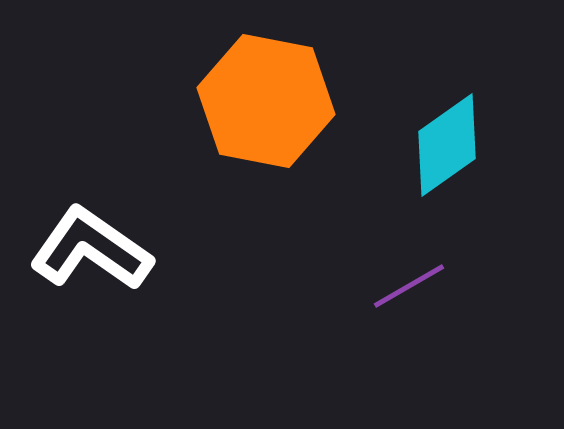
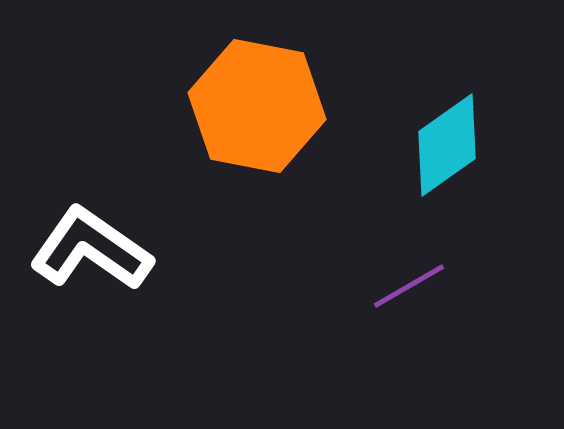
orange hexagon: moved 9 px left, 5 px down
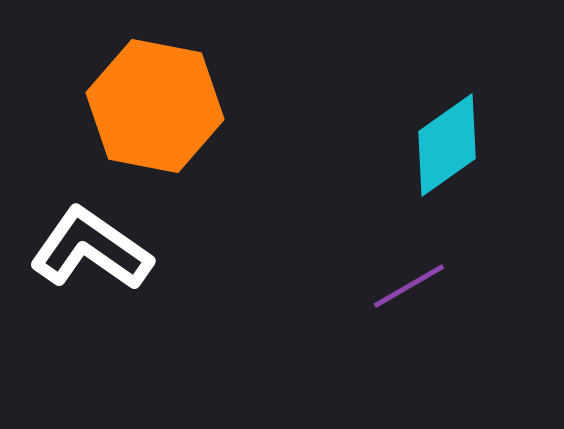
orange hexagon: moved 102 px left
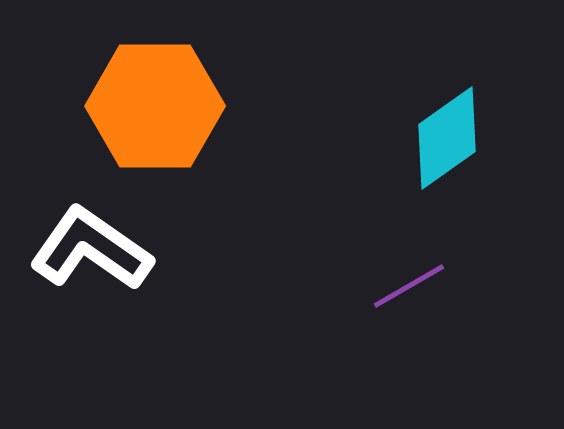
orange hexagon: rotated 11 degrees counterclockwise
cyan diamond: moved 7 px up
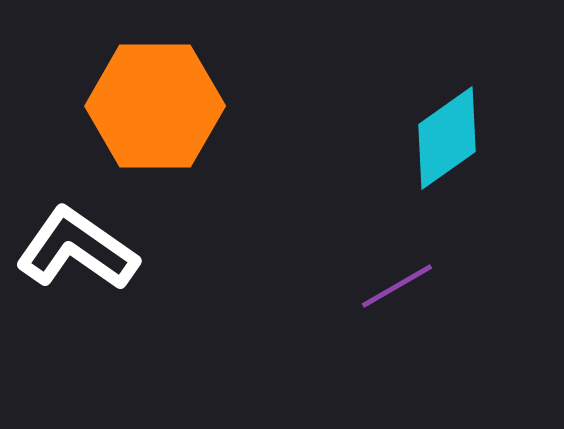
white L-shape: moved 14 px left
purple line: moved 12 px left
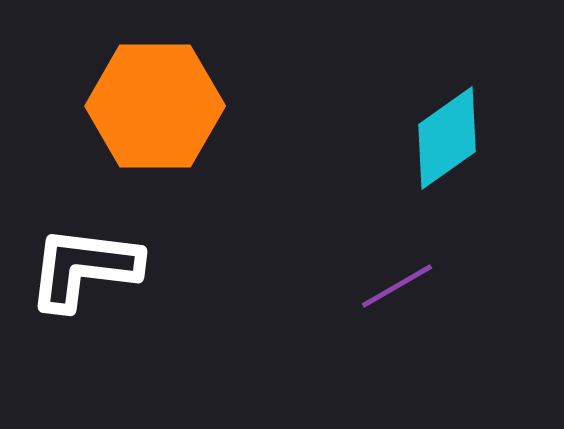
white L-shape: moved 7 px right, 19 px down; rotated 28 degrees counterclockwise
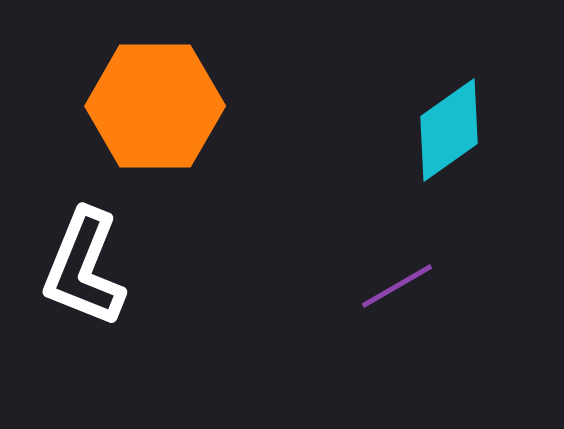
cyan diamond: moved 2 px right, 8 px up
white L-shape: rotated 75 degrees counterclockwise
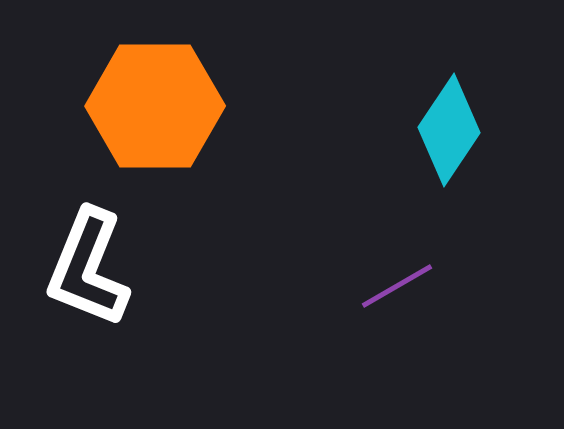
cyan diamond: rotated 21 degrees counterclockwise
white L-shape: moved 4 px right
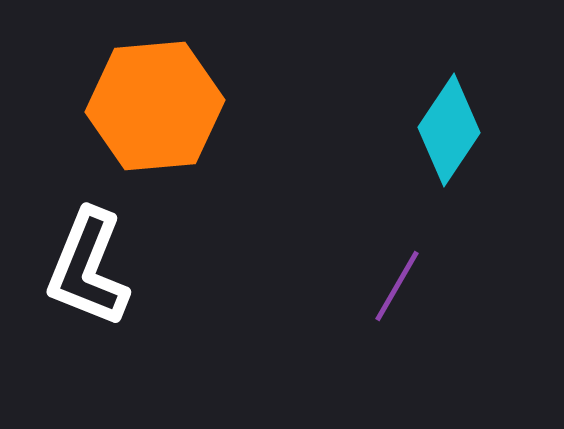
orange hexagon: rotated 5 degrees counterclockwise
purple line: rotated 30 degrees counterclockwise
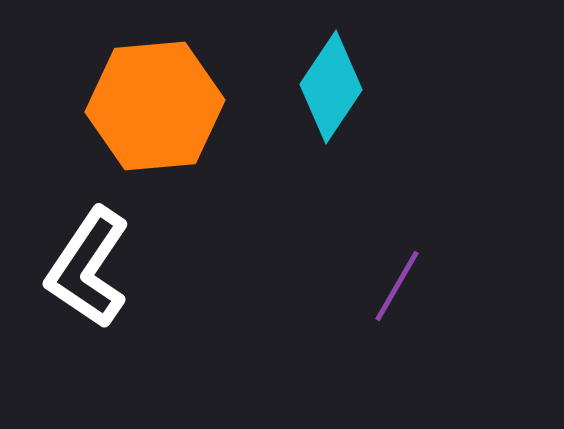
cyan diamond: moved 118 px left, 43 px up
white L-shape: rotated 12 degrees clockwise
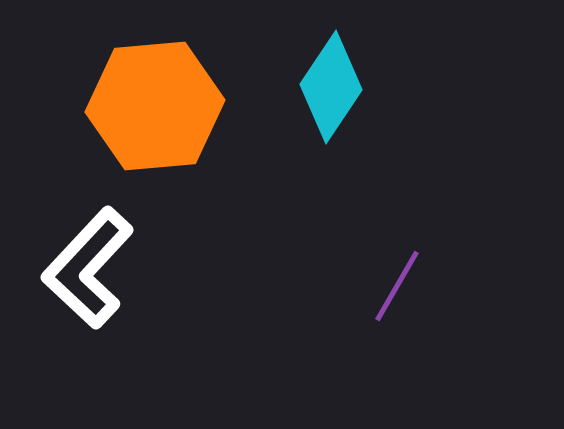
white L-shape: rotated 9 degrees clockwise
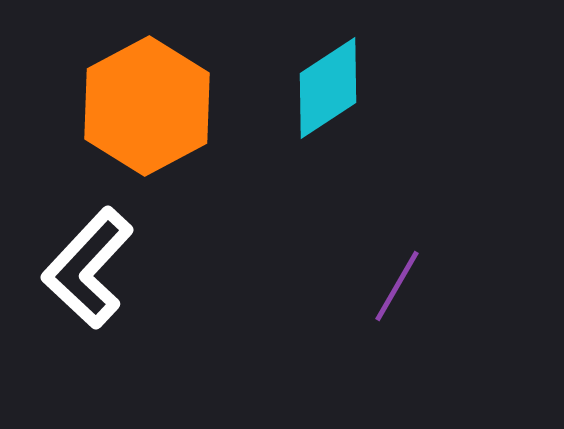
cyan diamond: moved 3 px left, 1 px down; rotated 23 degrees clockwise
orange hexagon: moved 8 px left; rotated 23 degrees counterclockwise
